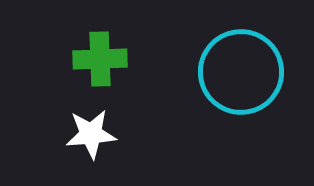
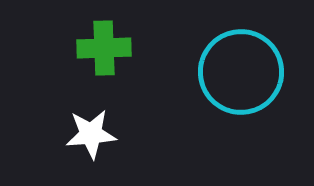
green cross: moved 4 px right, 11 px up
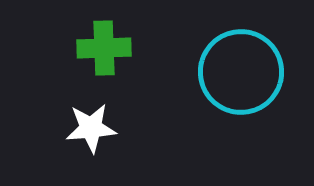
white star: moved 6 px up
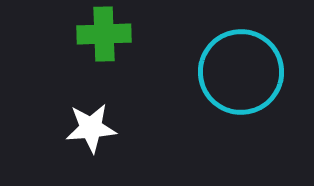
green cross: moved 14 px up
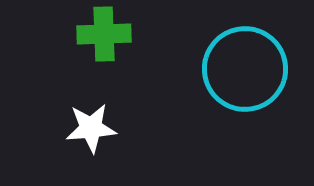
cyan circle: moved 4 px right, 3 px up
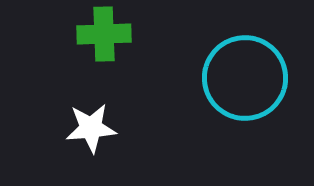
cyan circle: moved 9 px down
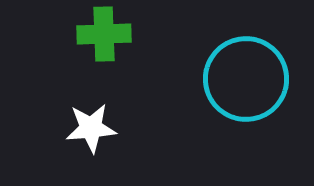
cyan circle: moved 1 px right, 1 px down
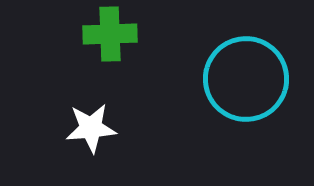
green cross: moved 6 px right
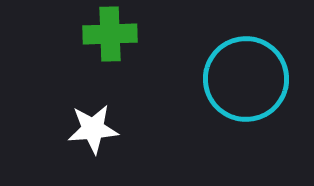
white star: moved 2 px right, 1 px down
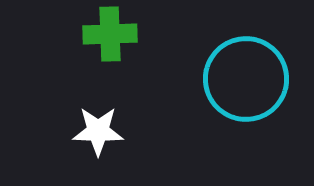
white star: moved 5 px right, 2 px down; rotated 6 degrees clockwise
